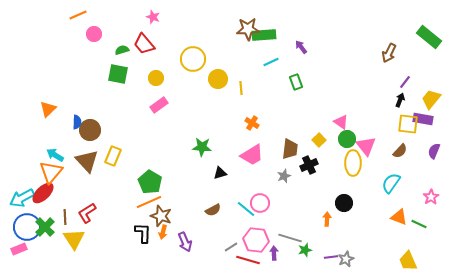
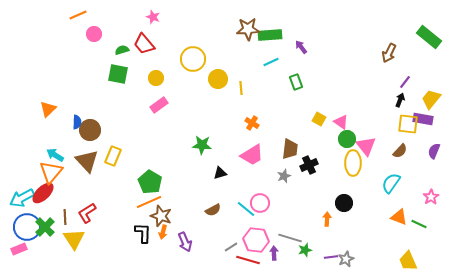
green rectangle at (264, 35): moved 6 px right
yellow square at (319, 140): moved 21 px up; rotated 16 degrees counterclockwise
green star at (202, 147): moved 2 px up
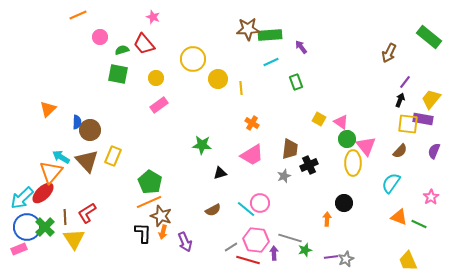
pink circle at (94, 34): moved 6 px right, 3 px down
cyan arrow at (55, 155): moved 6 px right, 2 px down
cyan arrow at (22, 198): rotated 15 degrees counterclockwise
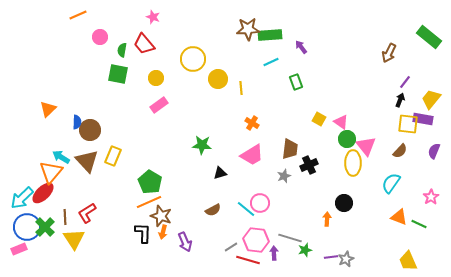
green semicircle at (122, 50): rotated 64 degrees counterclockwise
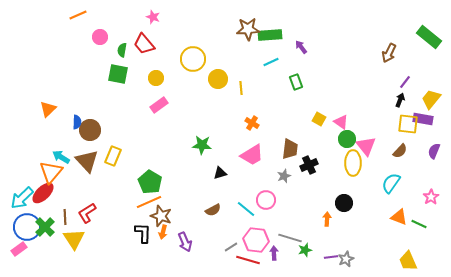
pink circle at (260, 203): moved 6 px right, 3 px up
pink rectangle at (19, 249): rotated 14 degrees counterclockwise
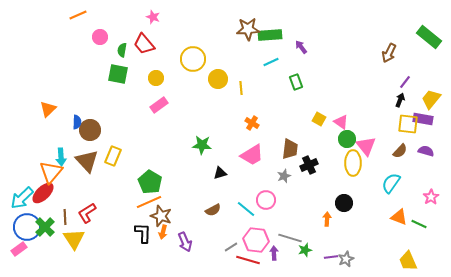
purple semicircle at (434, 151): moved 8 px left; rotated 84 degrees clockwise
cyan arrow at (61, 157): rotated 126 degrees counterclockwise
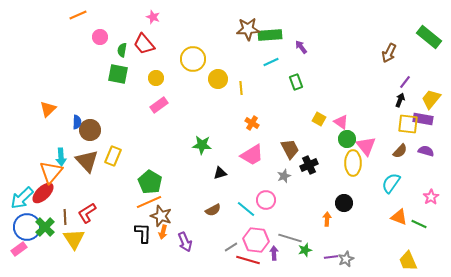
brown trapezoid at (290, 149): rotated 35 degrees counterclockwise
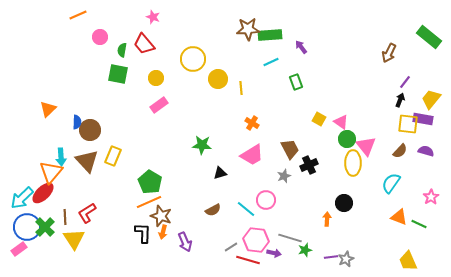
purple arrow at (274, 253): rotated 104 degrees clockwise
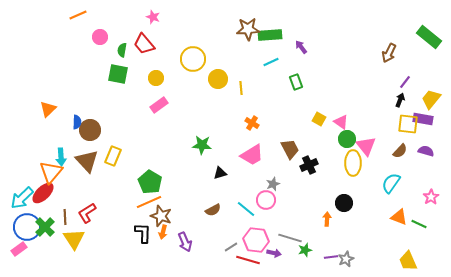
gray star at (284, 176): moved 11 px left, 8 px down
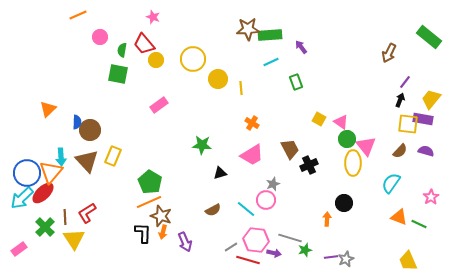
yellow circle at (156, 78): moved 18 px up
blue circle at (27, 227): moved 54 px up
